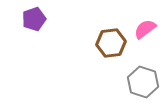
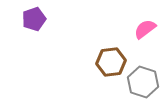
brown hexagon: moved 19 px down
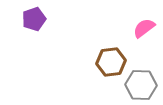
pink semicircle: moved 1 px left, 1 px up
gray hexagon: moved 2 px left, 3 px down; rotated 16 degrees counterclockwise
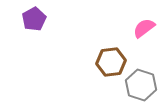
purple pentagon: rotated 10 degrees counterclockwise
gray hexagon: rotated 16 degrees clockwise
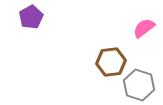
purple pentagon: moved 3 px left, 2 px up
gray hexagon: moved 2 px left
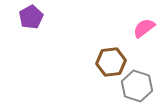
gray hexagon: moved 2 px left, 1 px down
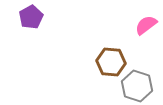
pink semicircle: moved 2 px right, 3 px up
brown hexagon: rotated 12 degrees clockwise
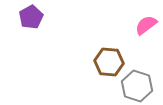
brown hexagon: moved 2 px left
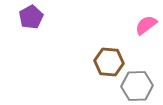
gray hexagon: rotated 20 degrees counterclockwise
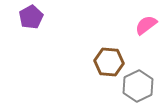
gray hexagon: moved 1 px right; rotated 24 degrees counterclockwise
